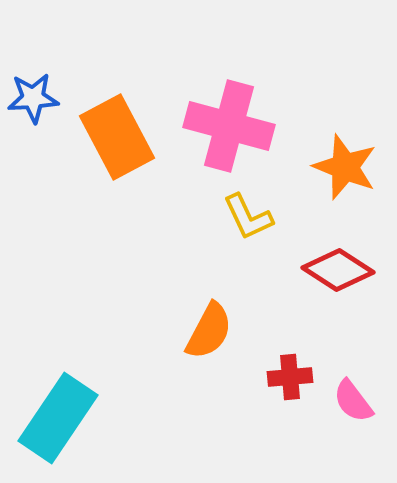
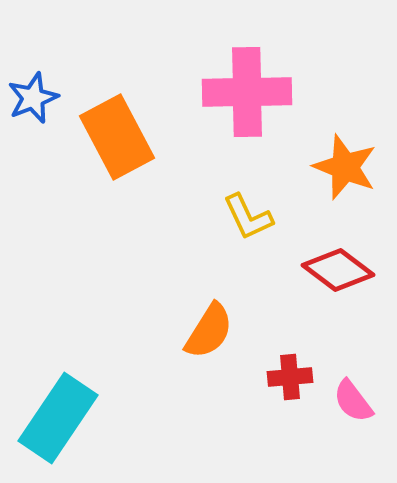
blue star: rotated 18 degrees counterclockwise
pink cross: moved 18 px right, 34 px up; rotated 16 degrees counterclockwise
red diamond: rotated 4 degrees clockwise
orange semicircle: rotated 4 degrees clockwise
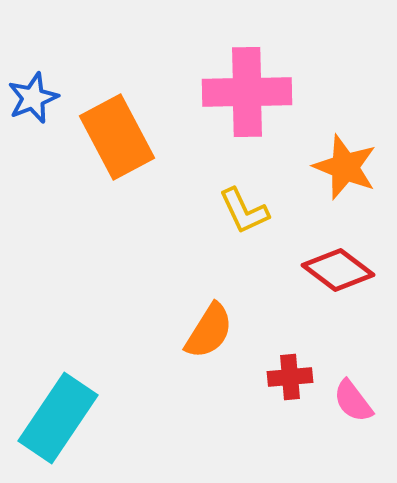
yellow L-shape: moved 4 px left, 6 px up
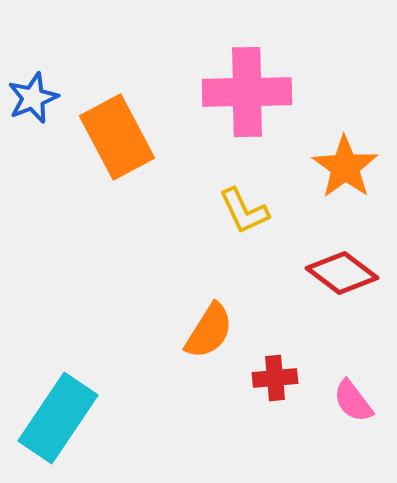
orange star: rotated 14 degrees clockwise
red diamond: moved 4 px right, 3 px down
red cross: moved 15 px left, 1 px down
